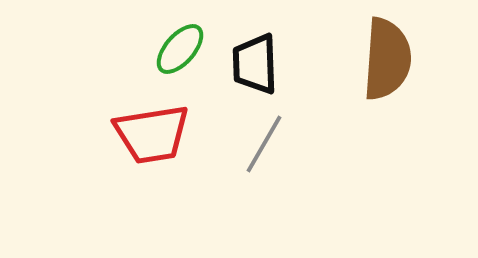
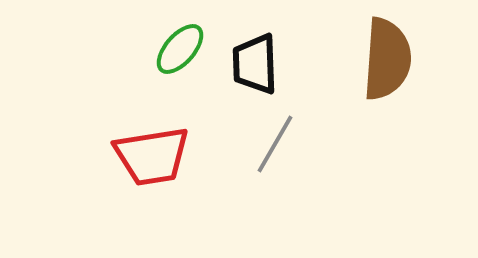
red trapezoid: moved 22 px down
gray line: moved 11 px right
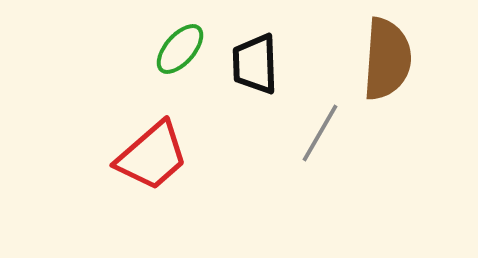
gray line: moved 45 px right, 11 px up
red trapezoid: rotated 32 degrees counterclockwise
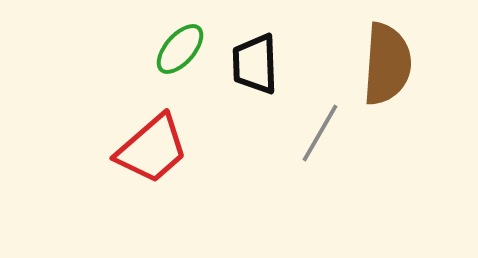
brown semicircle: moved 5 px down
red trapezoid: moved 7 px up
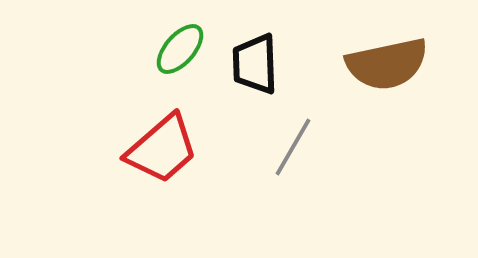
brown semicircle: rotated 74 degrees clockwise
gray line: moved 27 px left, 14 px down
red trapezoid: moved 10 px right
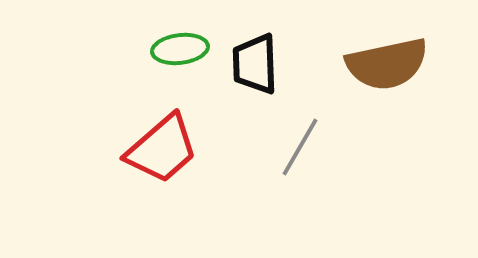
green ellipse: rotated 42 degrees clockwise
gray line: moved 7 px right
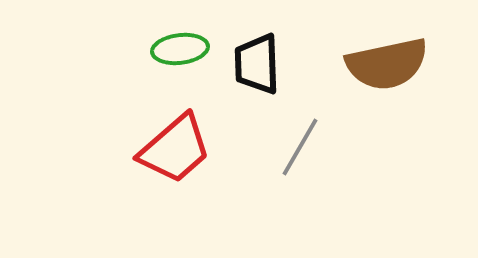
black trapezoid: moved 2 px right
red trapezoid: moved 13 px right
